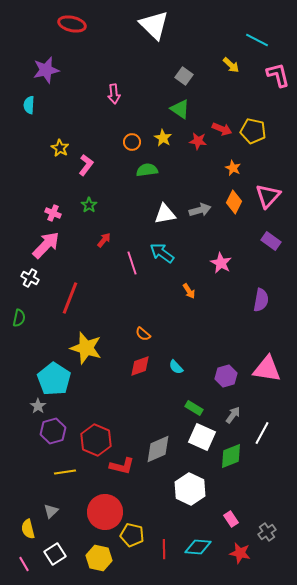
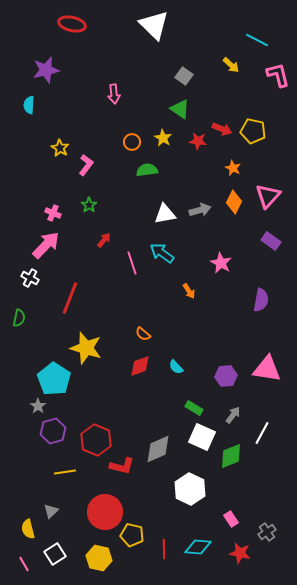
purple hexagon at (226, 376): rotated 10 degrees clockwise
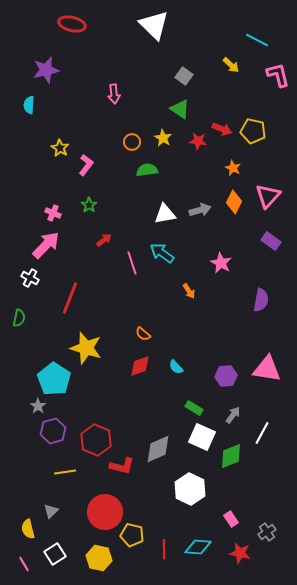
red arrow at (104, 240): rotated 14 degrees clockwise
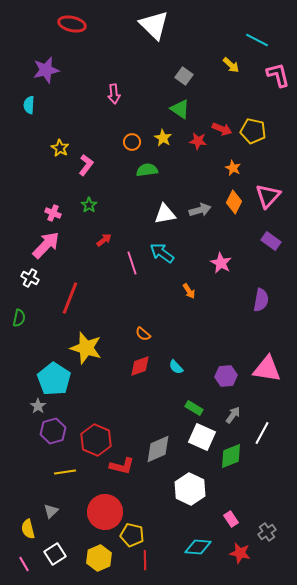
red line at (164, 549): moved 19 px left, 11 px down
yellow hexagon at (99, 558): rotated 25 degrees clockwise
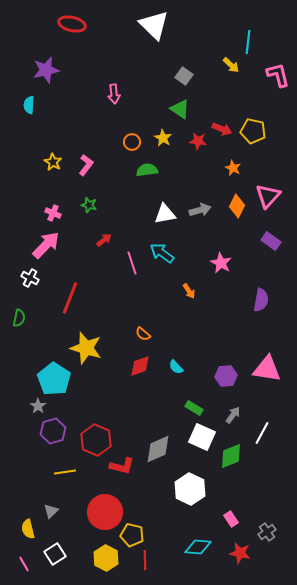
cyan line at (257, 40): moved 9 px left, 2 px down; rotated 70 degrees clockwise
yellow star at (60, 148): moved 7 px left, 14 px down
orange diamond at (234, 202): moved 3 px right, 4 px down
green star at (89, 205): rotated 21 degrees counterclockwise
yellow hexagon at (99, 558): moved 7 px right; rotated 10 degrees counterclockwise
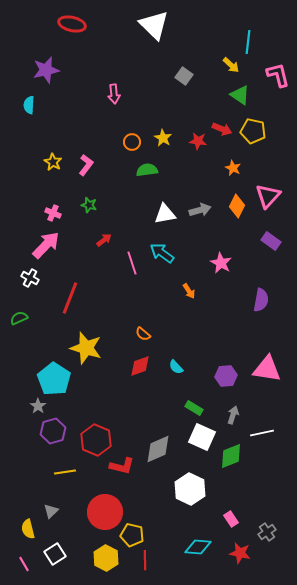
green triangle at (180, 109): moved 60 px right, 14 px up
green semicircle at (19, 318): rotated 126 degrees counterclockwise
gray arrow at (233, 415): rotated 18 degrees counterclockwise
white line at (262, 433): rotated 50 degrees clockwise
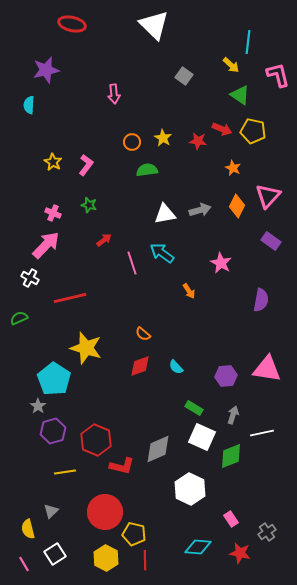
red line at (70, 298): rotated 56 degrees clockwise
yellow pentagon at (132, 535): moved 2 px right, 1 px up
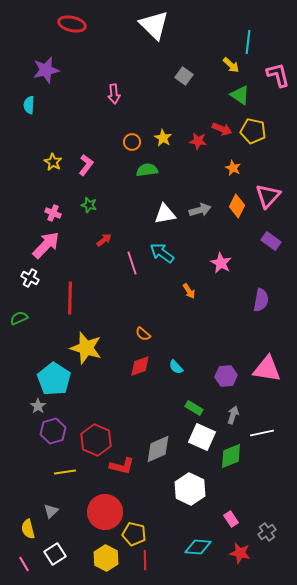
red line at (70, 298): rotated 76 degrees counterclockwise
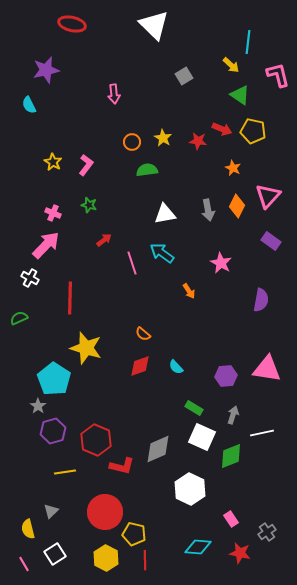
gray square at (184, 76): rotated 24 degrees clockwise
cyan semicircle at (29, 105): rotated 30 degrees counterclockwise
gray arrow at (200, 210): moved 8 px right; rotated 95 degrees clockwise
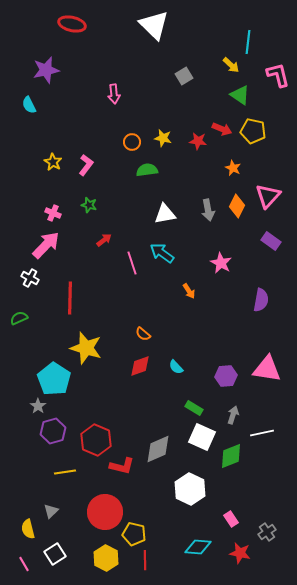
yellow star at (163, 138): rotated 18 degrees counterclockwise
